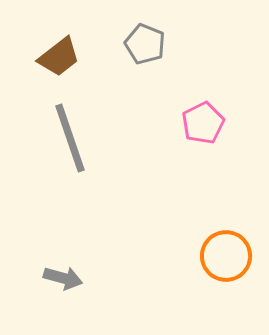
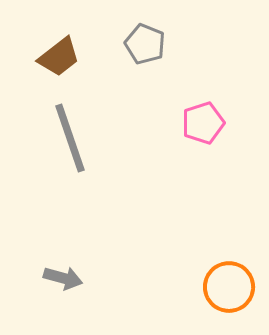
pink pentagon: rotated 9 degrees clockwise
orange circle: moved 3 px right, 31 px down
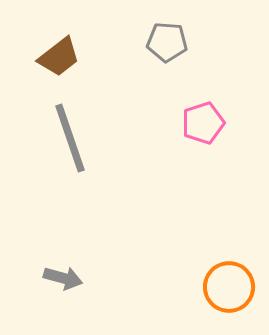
gray pentagon: moved 22 px right, 2 px up; rotated 18 degrees counterclockwise
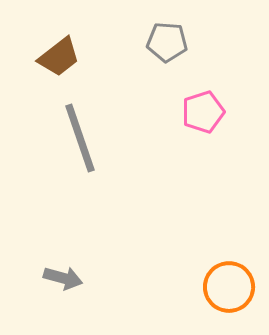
pink pentagon: moved 11 px up
gray line: moved 10 px right
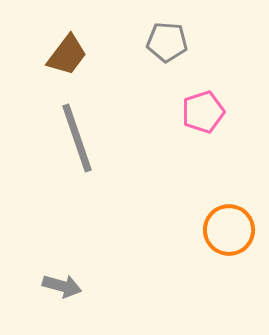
brown trapezoid: moved 8 px right, 2 px up; rotated 15 degrees counterclockwise
gray line: moved 3 px left
gray arrow: moved 1 px left, 8 px down
orange circle: moved 57 px up
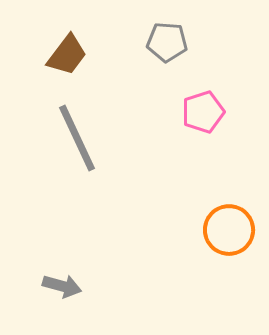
gray line: rotated 6 degrees counterclockwise
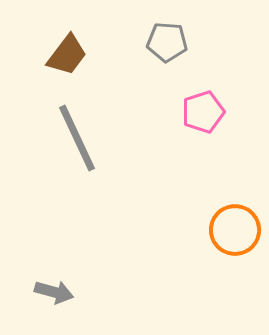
orange circle: moved 6 px right
gray arrow: moved 8 px left, 6 px down
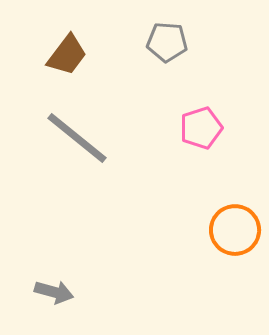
pink pentagon: moved 2 px left, 16 px down
gray line: rotated 26 degrees counterclockwise
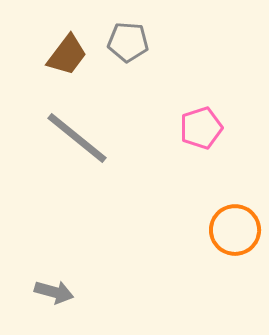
gray pentagon: moved 39 px left
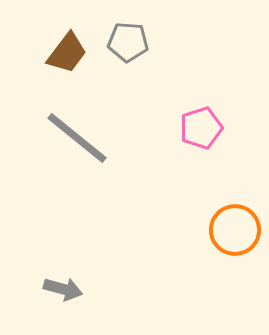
brown trapezoid: moved 2 px up
gray arrow: moved 9 px right, 3 px up
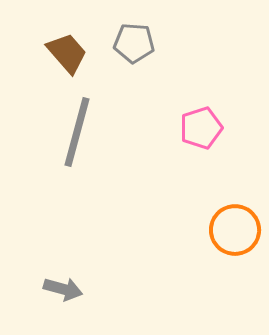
gray pentagon: moved 6 px right, 1 px down
brown trapezoid: rotated 78 degrees counterclockwise
gray line: moved 6 px up; rotated 66 degrees clockwise
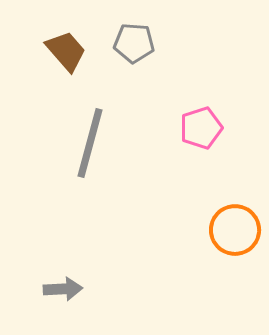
brown trapezoid: moved 1 px left, 2 px up
gray line: moved 13 px right, 11 px down
gray arrow: rotated 18 degrees counterclockwise
